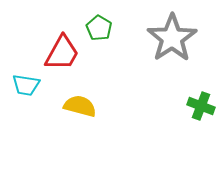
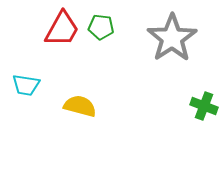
green pentagon: moved 2 px right, 1 px up; rotated 25 degrees counterclockwise
red trapezoid: moved 24 px up
green cross: moved 3 px right
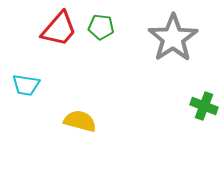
red trapezoid: moved 3 px left; rotated 12 degrees clockwise
gray star: moved 1 px right
yellow semicircle: moved 15 px down
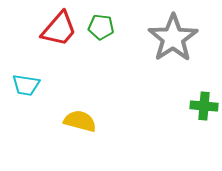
green cross: rotated 16 degrees counterclockwise
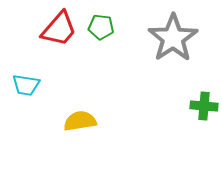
yellow semicircle: rotated 24 degrees counterclockwise
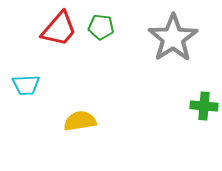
cyan trapezoid: rotated 12 degrees counterclockwise
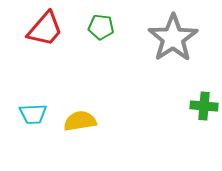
red trapezoid: moved 14 px left
cyan trapezoid: moved 7 px right, 29 px down
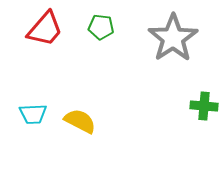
yellow semicircle: rotated 36 degrees clockwise
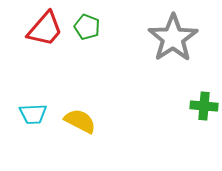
green pentagon: moved 14 px left; rotated 15 degrees clockwise
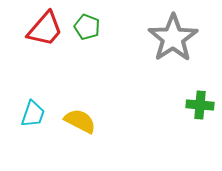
green cross: moved 4 px left, 1 px up
cyan trapezoid: rotated 68 degrees counterclockwise
